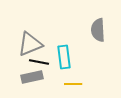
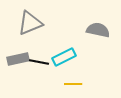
gray semicircle: rotated 105 degrees clockwise
gray triangle: moved 21 px up
cyan rectangle: rotated 70 degrees clockwise
gray rectangle: moved 14 px left, 18 px up
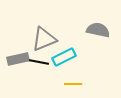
gray triangle: moved 14 px right, 16 px down
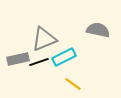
black line: rotated 30 degrees counterclockwise
yellow line: rotated 36 degrees clockwise
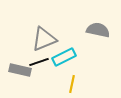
gray rectangle: moved 2 px right, 11 px down; rotated 25 degrees clockwise
yellow line: moved 1 px left; rotated 66 degrees clockwise
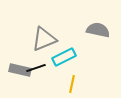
black line: moved 3 px left, 6 px down
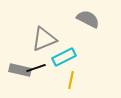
gray semicircle: moved 10 px left, 11 px up; rotated 15 degrees clockwise
yellow line: moved 1 px left, 4 px up
